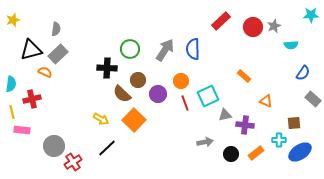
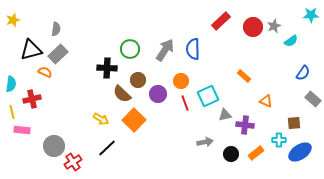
cyan semicircle at (291, 45): moved 4 px up; rotated 32 degrees counterclockwise
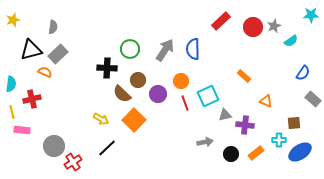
gray semicircle at (56, 29): moved 3 px left, 2 px up
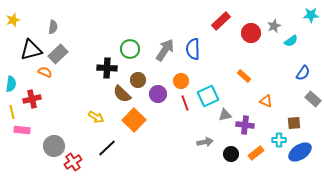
red circle at (253, 27): moved 2 px left, 6 px down
yellow arrow at (101, 119): moved 5 px left, 2 px up
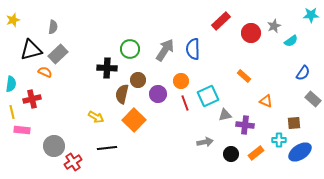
brown semicircle at (122, 94): rotated 60 degrees clockwise
black line at (107, 148): rotated 36 degrees clockwise
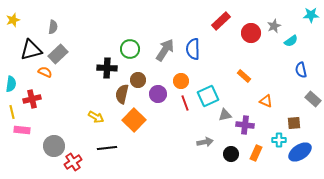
blue semicircle at (303, 73): moved 2 px left, 3 px up; rotated 133 degrees clockwise
orange rectangle at (256, 153): rotated 28 degrees counterclockwise
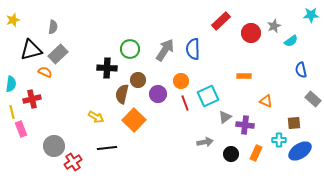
orange rectangle at (244, 76): rotated 40 degrees counterclockwise
gray triangle at (225, 115): moved 2 px down; rotated 24 degrees counterclockwise
pink rectangle at (22, 130): moved 1 px left, 1 px up; rotated 63 degrees clockwise
blue ellipse at (300, 152): moved 1 px up
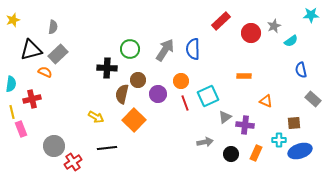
blue ellipse at (300, 151): rotated 15 degrees clockwise
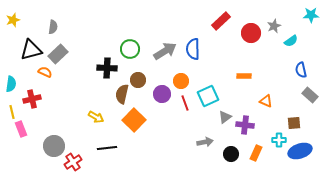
gray arrow at (165, 50): moved 1 px down; rotated 25 degrees clockwise
purple circle at (158, 94): moved 4 px right
gray rectangle at (313, 99): moved 3 px left, 4 px up
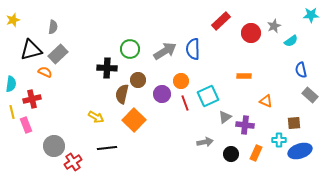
pink rectangle at (21, 129): moved 5 px right, 4 px up
